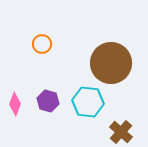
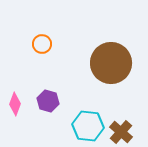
cyan hexagon: moved 24 px down
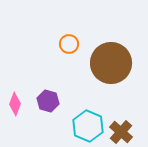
orange circle: moved 27 px right
cyan hexagon: rotated 16 degrees clockwise
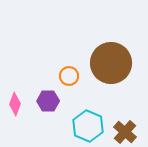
orange circle: moved 32 px down
purple hexagon: rotated 15 degrees counterclockwise
brown cross: moved 4 px right
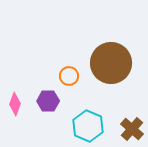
brown cross: moved 7 px right, 3 px up
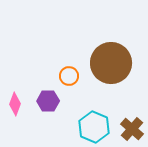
cyan hexagon: moved 6 px right, 1 px down
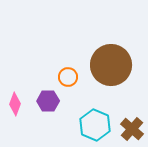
brown circle: moved 2 px down
orange circle: moved 1 px left, 1 px down
cyan hexagon: moved 1 px right, 2 px up
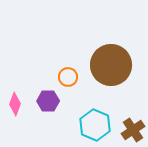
brown cross: moved 1 px right, 1 px down; rotated 15 degrees clockwise
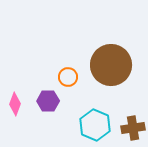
brown cross: moved 2 px up; rotated 25 degrees clockwise
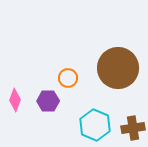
brown circle: moved 7 px right, 3 px down
orange circle: moved 1 px down
pink diamond: moved 4 px up
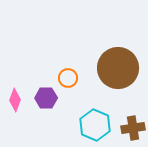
purple hexagon: moved 2 px left, 3 px up
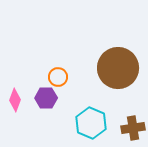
orange circle: moved 10 px left, 1 px up
cyan hexagon: moved 4 px left, 2 px up
